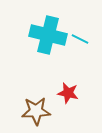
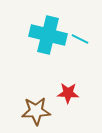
red star: rotated 10 degrees counterclockwise
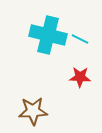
red star: moved 12 px right, 16 px up
brown star: moved 3 px left
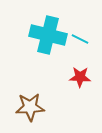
brown star: moved 3 px left, 4 px up
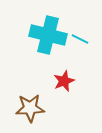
red star: moved 16 px left, 4 px down; rotated 25 degrees counterclockwise
brown star: moved 1 px down
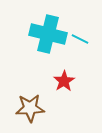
cyan cross: moved 1 px up
red star: rotated 10 degrees counterclockwise
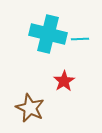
cyan line: rotated 30 degrees counterclockwise
brown star: rotated 28 degrees clockwise
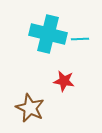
red star: rotated 30 degrees counterclockwise
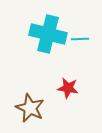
red star: moved 4 px right, 7 px down
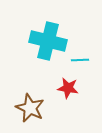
cyan cross: moved 7 px down
cyan line: moved 21 px down
